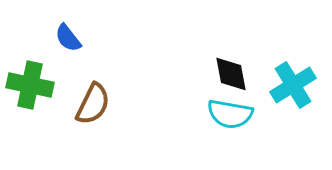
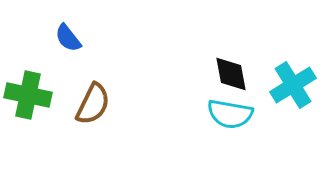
green cross: moved 2 px left, 10 px down
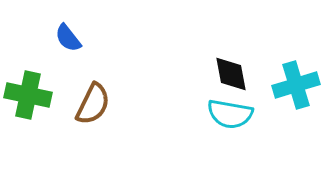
cyan cross: moved 3 px right; rotated 15 degrees clockwise
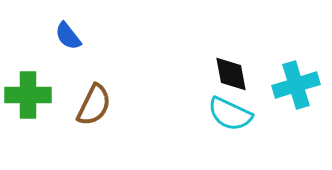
blue semicircle: moved 2 px up
green cross: rotated 12 degrees counterclockwise
brown semicircle: moved 1 px right, 1 px down
cyan semicircle: rotated 15 degrees clockwise
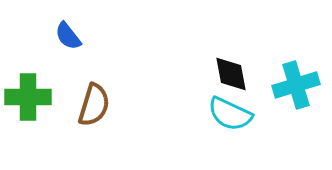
green cross: moved 2 px down
brown semicircle: rotated 9 degrees counterclockwise
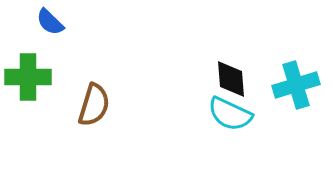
blue semicircle: moved 18 px left, 14 px up; rotated 8 degrees counterclockwise
black diamond: moved 5 px down; rotated 6 degrees clockwise
green cross: moved 20 px up
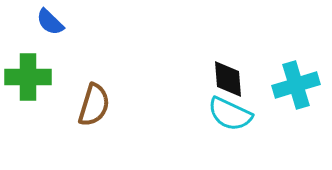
black diamond: moved 3 px left
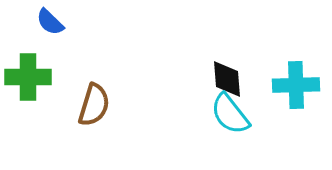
black diamond: moved 1 px left
cyan cross: rotated 15 degrees clockwise
cyan semicircle: rotated 27 degrees clockwise
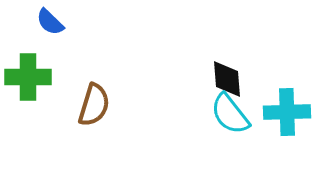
cyan cross: moved 9 px left, 27 px down
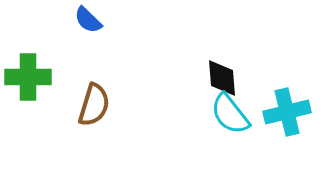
blue semicircle: moved 38 px right, 2 px up
black diamond: moved 5 px left, 1 px up
cyan cross: rotated 12 degrees counterclockwise
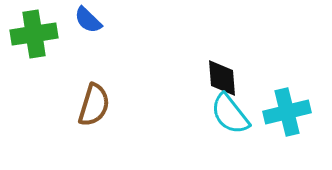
green cross: moved 6 px right, 43 px up; rotated 9 degrees counterclockwise
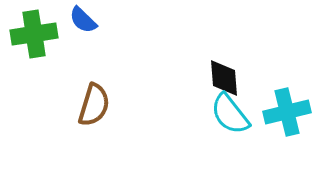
blue semicircle: moved 5 px left
black diamond: moved 2 px right
